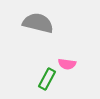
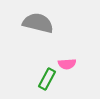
pink semicircle: rotated 12 degrees counterclockwise
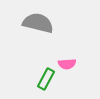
green rectangle: moved 1 px left
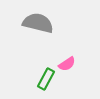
pink semicircle: rotated 30 degrees counterclockwise
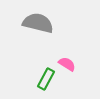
pink semicircle: rotated 114 degrees counterclockwise
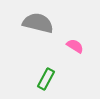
pink semicircle: moved 8 px right, 18 px up
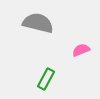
pink semicircle: moved 6 px right, 4 px down; rotated 54 degrees counterclockwise
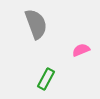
gray semicircle: moved 2 px left, 1 px down; rotated 56 degrees clockwise
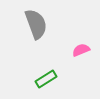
green rectangle: rotated 30 degrees clockwise
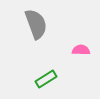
pink semicircle: rotated 24 degrees clockwise
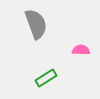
green rectangle: moved 1 px up
